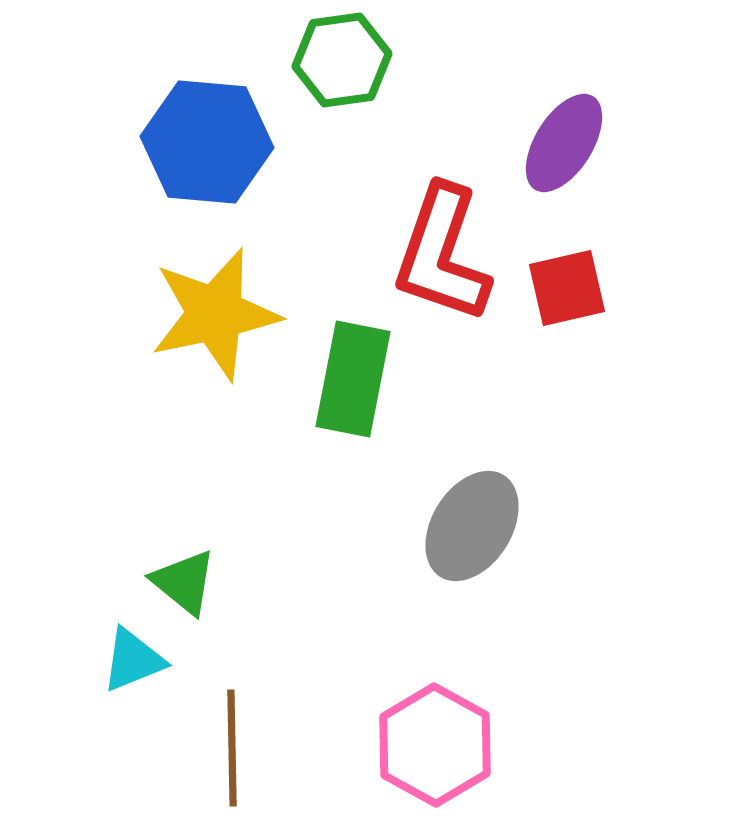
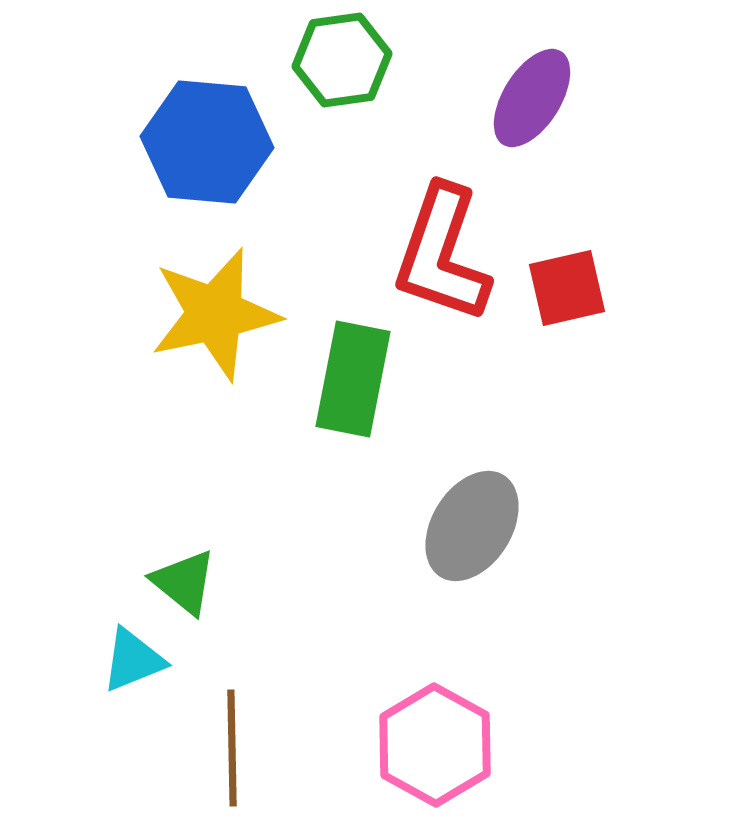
purple ellipse: moved 32 px left, 45 px up
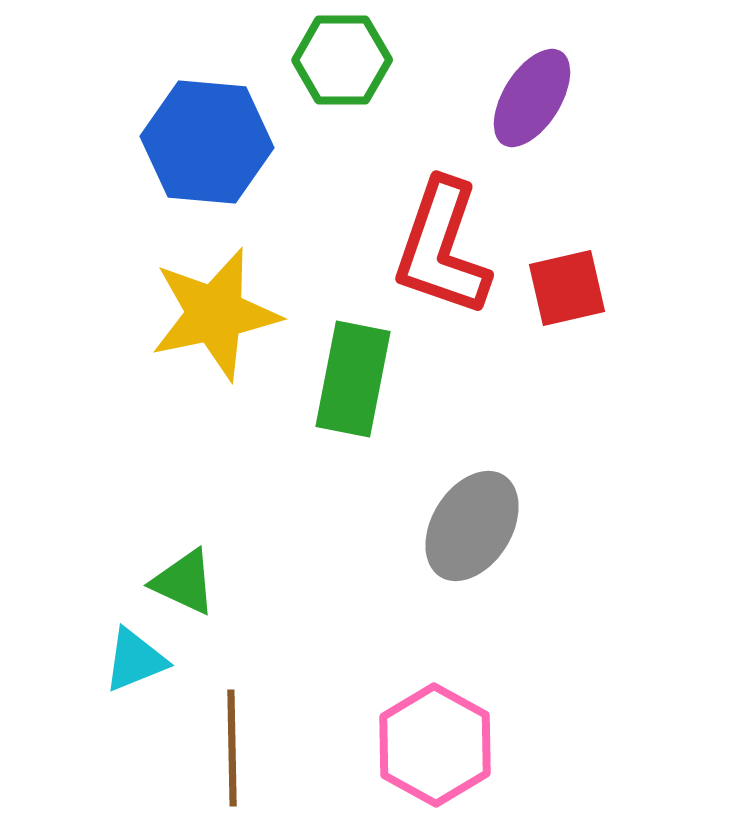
green hexagon: rotated 8 degrees clockwise
red L-shape: moved 6 px up
green triangle: rotated 14 degrees counterclockwise
cyan triangle: moved 2 px right
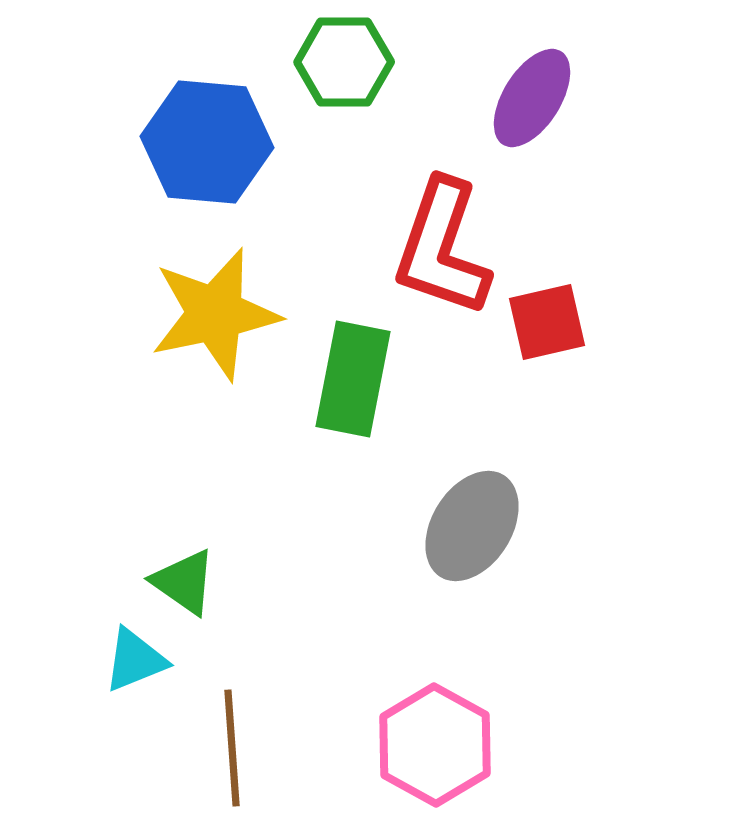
green hexagon: moved 2 px right, 2 px down
red square: moved 20 px left, 34 px down
green triangle: rotated 10 degrees clockwise
brown line: rotated 3 degrees counterclockwise
